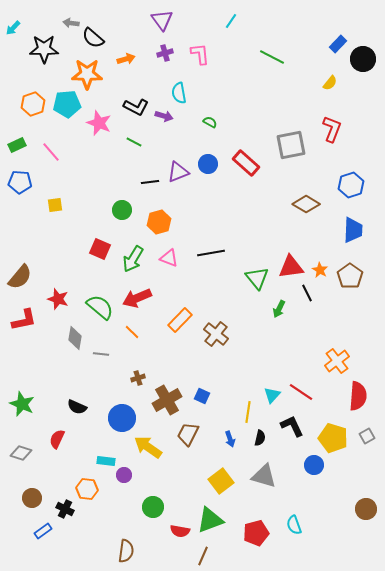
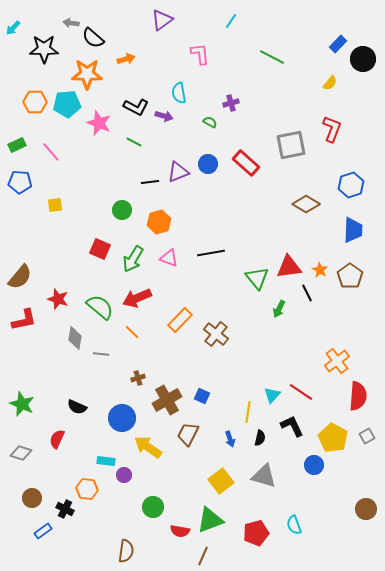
purple triangle at (162, 20): rotated 30 degrees clockwise
purple cross at (165, 53): moved 66 px right, 50 px down
orange hexagon at (33, 104): moved 2 px right, 2 px up; rotated 20 degrees clockwise
red triangle at (291, 267): moved 2 px left
yellow pentagon at (333, 438): rotated 12 degrees clockwise
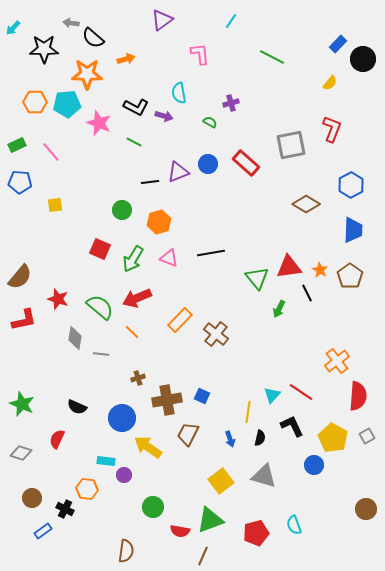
blue hexagon at (351, 185): rotated 10 degrees counterclockwise
brown cross at (167, 400): rotated 20 degrees clockwise
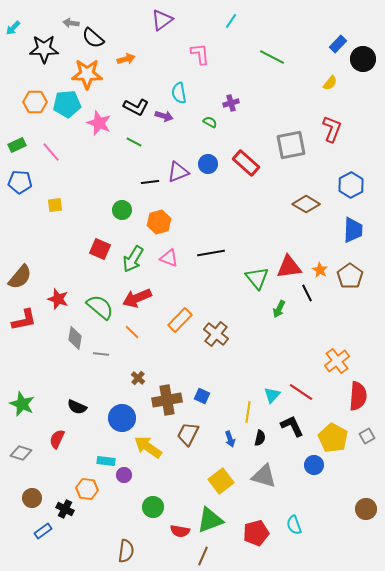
brown cross at (138, 378): rotated 32 degrees counterclockwise
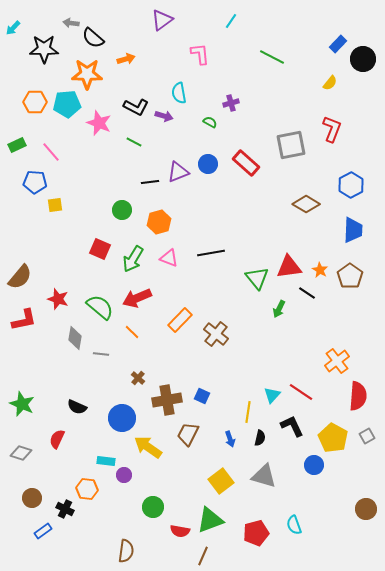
blue pentagon at (20, 182): moved 15 px right
black line at (307, 293): rotated 30 degrees counterclockwise
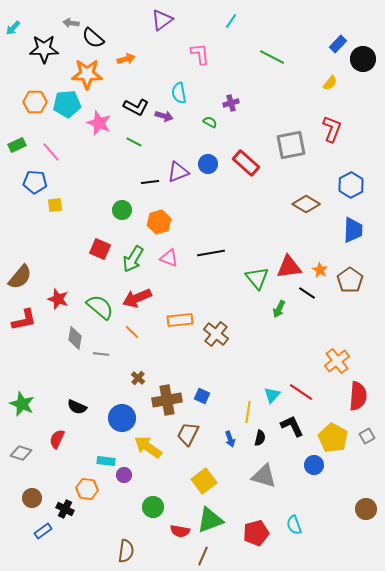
brown pentagon at (350, 276): moved 4 px down
orange rectangle at (180, 320): rotated 40 degrees clockwise
yellow square at (221, 481): moved 17 px left
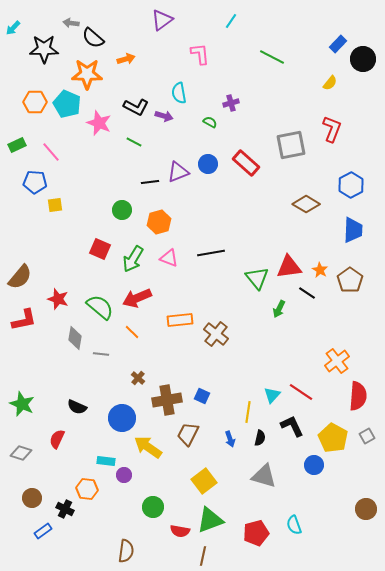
cyan pentagon at (67, 104): rotated 28 degrees clockwise
brown line at (203, 556): rotated 12 degrees counterclockwise
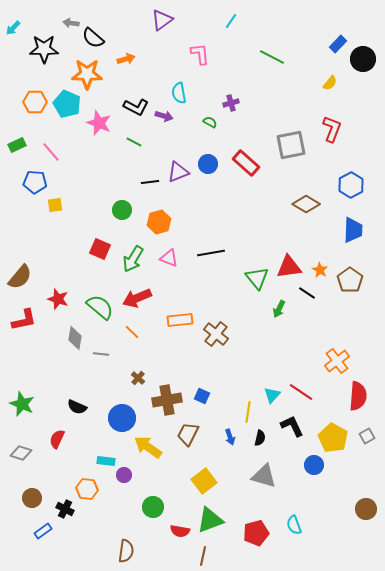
blue arrow at (230, 439): moved 2 px up
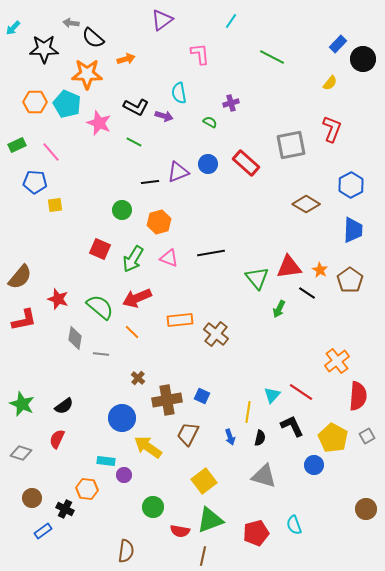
black semicircle at (77, 407): moved 13 px left, 1 px up; rotated 60 degrees counterclockwise
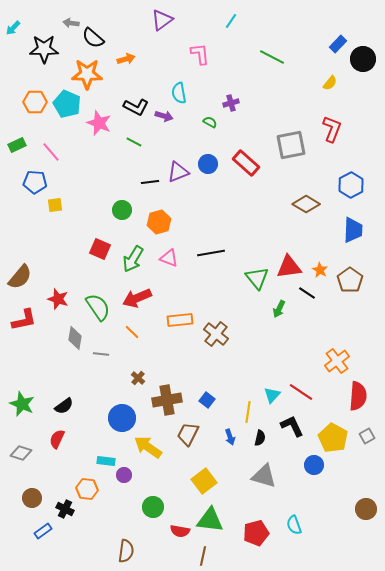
green semicircle at (100, 307): moved 2 px left; rotated 16 degrees clockwise
blue square at (202, 396): moved 5 px right, 4 px down; rotated 14 degrees clockwise
green triangle at (210, 520): rotated 28 degrees clockwise
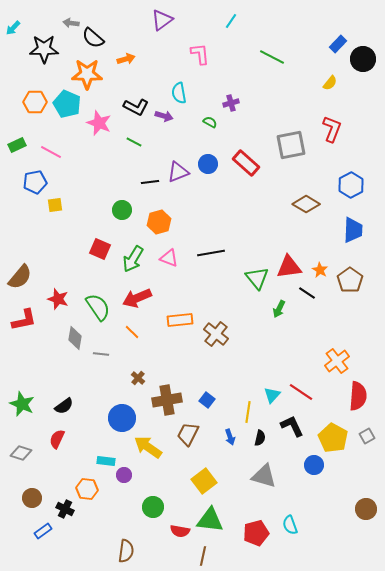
pink line at (51, 152): rotated 20 degrees counterclockwise
blue pentagon at (35, 182): rotated 15 degrees counterclockwise
cyan semicircle at (294, 525): moved 4 px left
